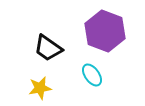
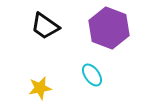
purple hexagon: moved 4 px right, 3 px up
black trapezoid: moved 3 px left, 22 px up
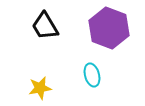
black trapezoid: rotated 24 degrees clockwise
cyan ellipse: rotated 20 degrees clockwise
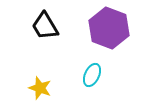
cyan ellipse: rotated 40 degrees clockwise
yellow star: rotated 30 degrees clockwise
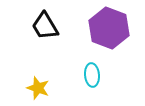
cyan ellipse: rotated 30 degrees counterclockwise
yellow star: moved 2 px left
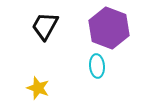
black trapezoid: rotated 60 degrees clockwise
cyan ellipse: moved 5 px right, 9 px up
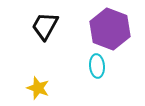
purple hexagon: moved 1 px right, 1 px down
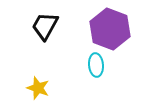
cyan ellipse: moved 1 px left, 1 px up
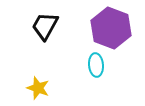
purple hexagon: moved 1 px right, 1 px up
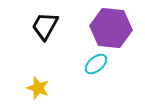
purple hexagon: rotated 15 degrees counterclockwise
cyan ellipse: moved 1 px up; rotated 55 degrees clockwise
